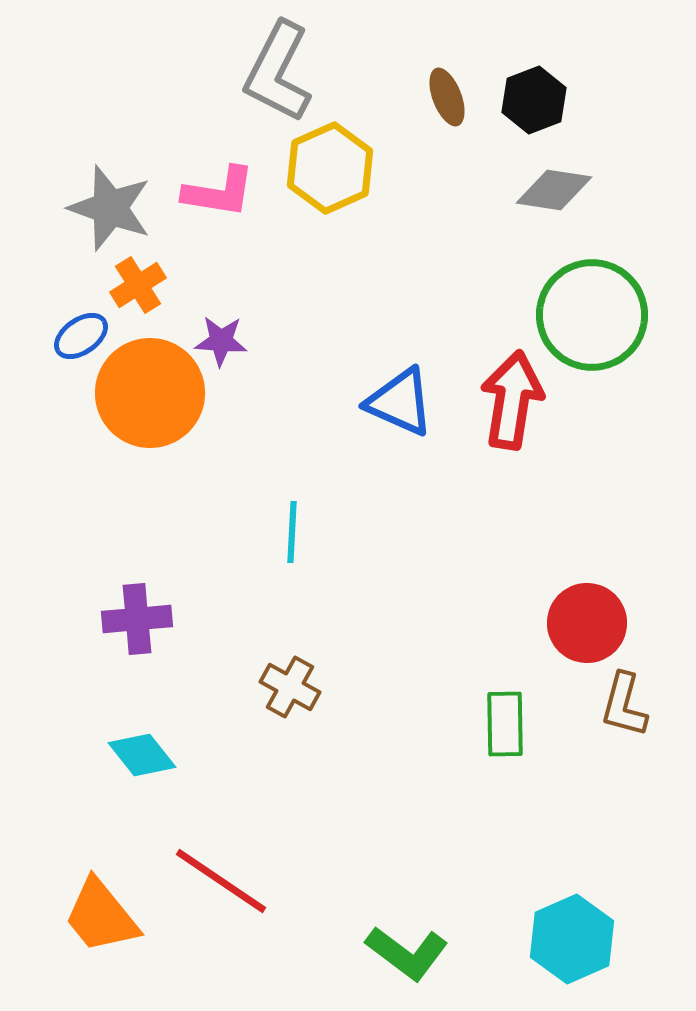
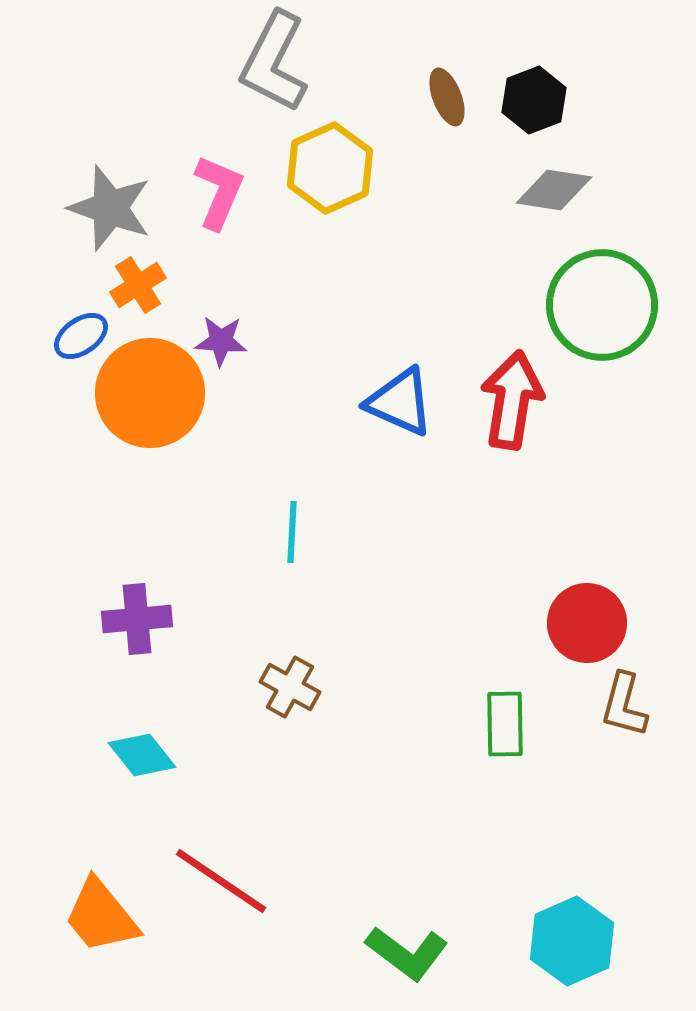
gray L-shape: moved 4 px left, 10 px up
pink L-shape: rotated 76 degrees counterclockwise
green circle: moved 10 px right, 10 px up
cyan hexagon: moved 2 px down
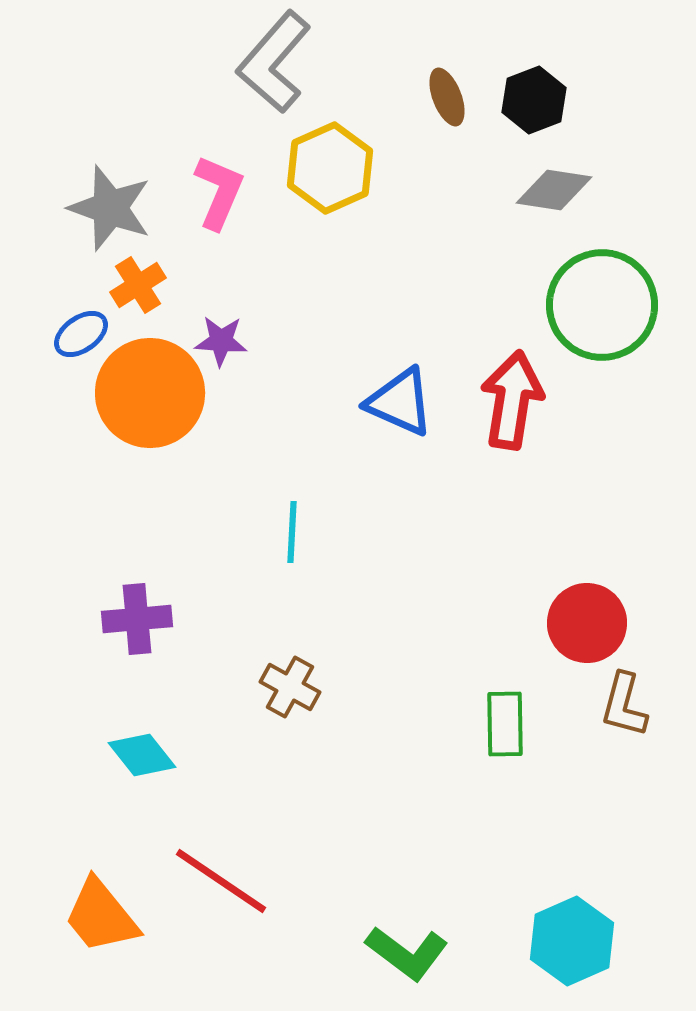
gray L-shape: rotated 14 degrees clockwise
blue ellipse: moved 2 px up
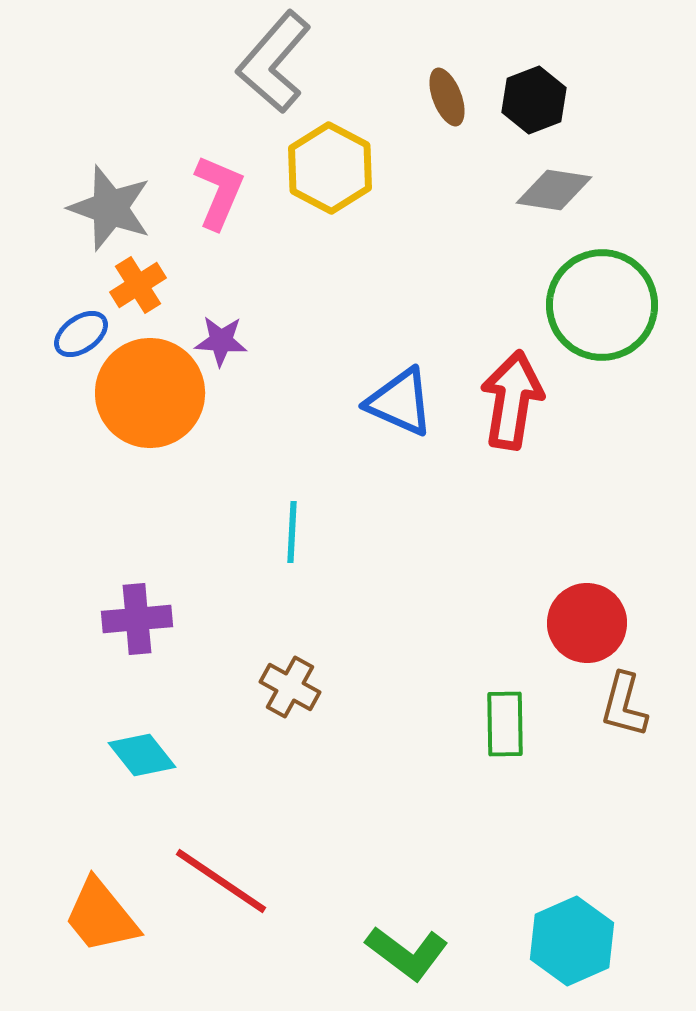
yellow hexagon: rotated 8 degrees counterclockwise
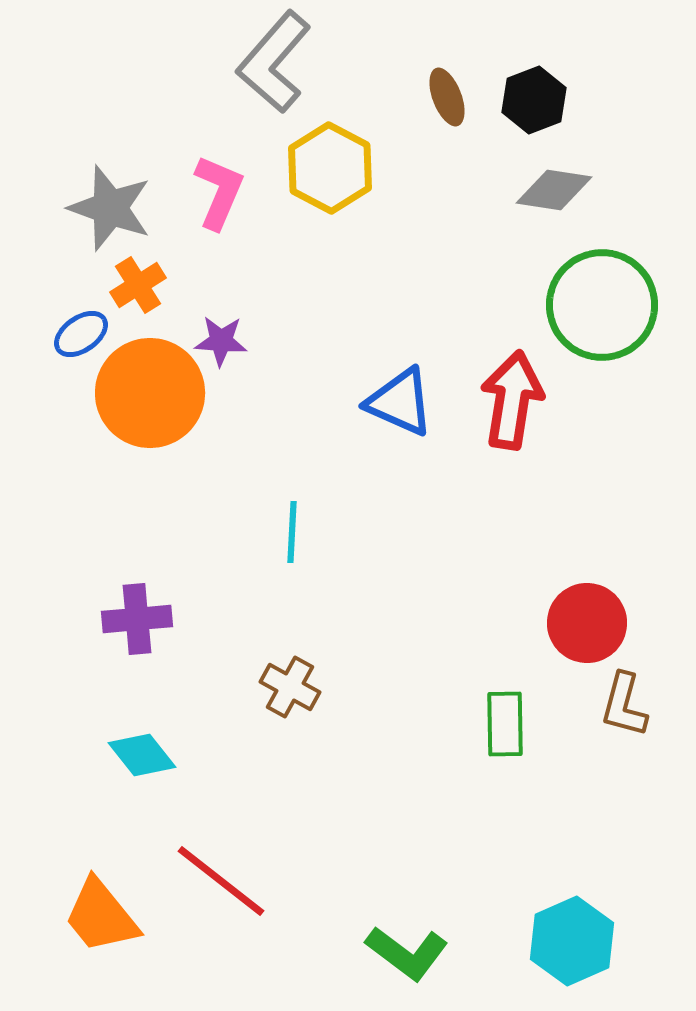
red line: rotated 4 degrees clockwise
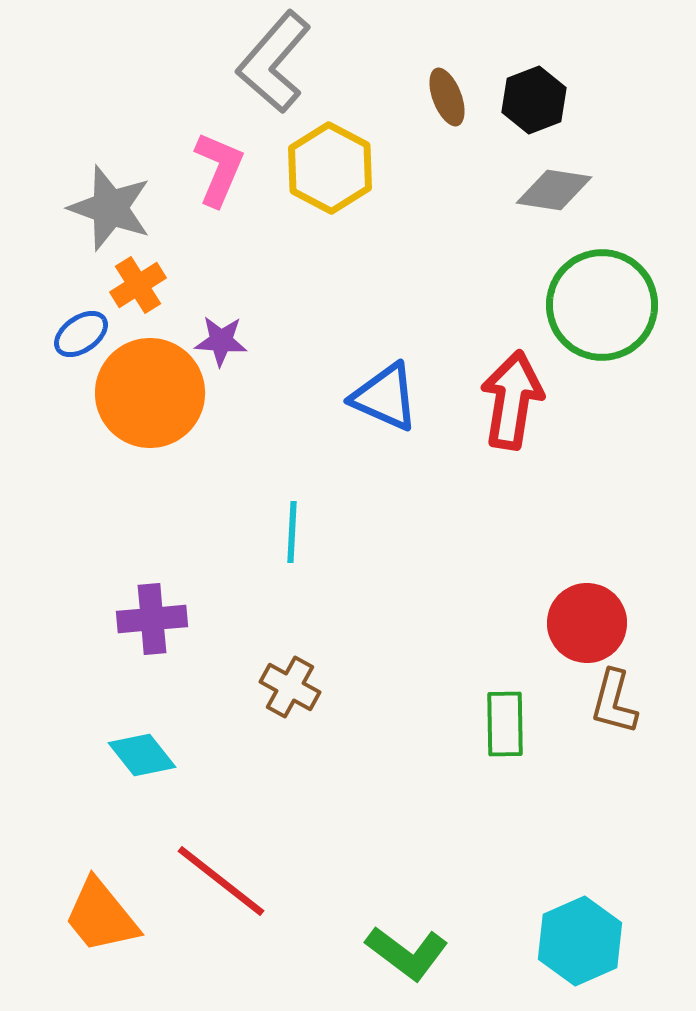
pink L-shape: moved 23 px up
blue triangle: moved 15 px left, 5 px up
purple cross: moved 15 px right
brown L-shape: moved 10 px left, 3 px up
cyan hexagon: moved 8 px right
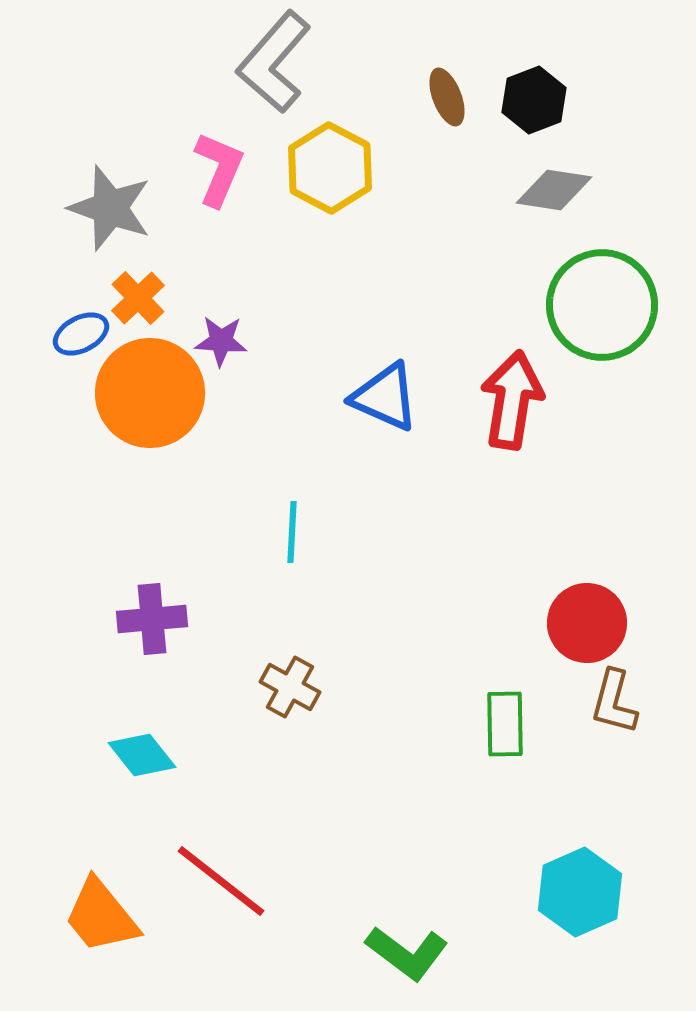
orange cross: moved 13 px down; rotated 12 degrees counterclockwise
blue ellipse: rotated 8 degrees clockwise
cyan hexagon: moved 49 px up
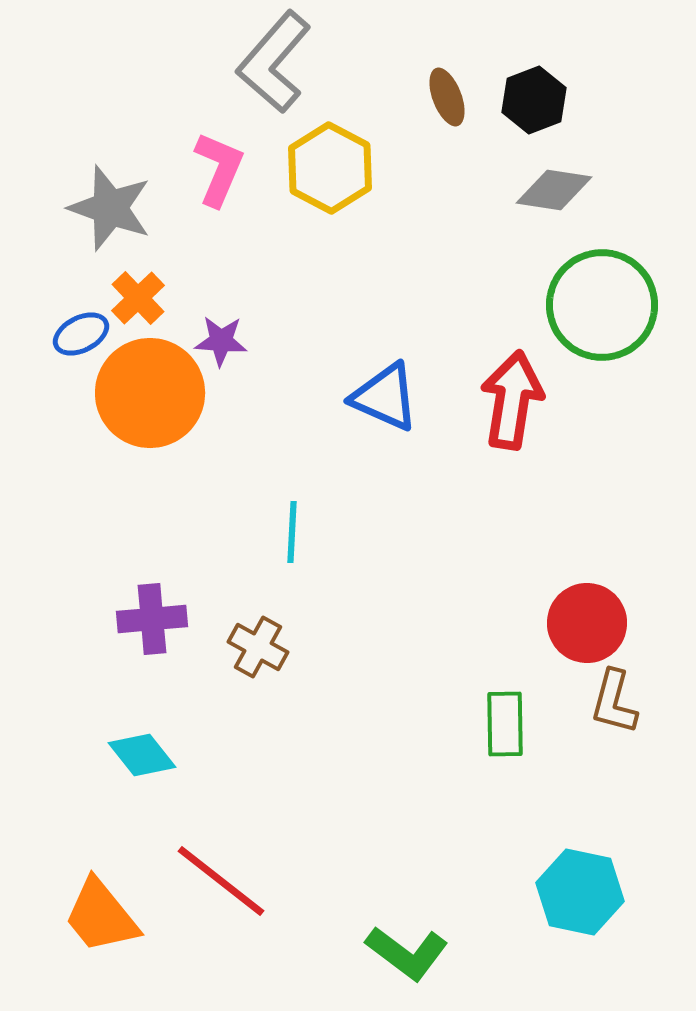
brown cross: moved 32 px left, 40 px up
cyan hexagon: rotated 24 degrees counterclockwise
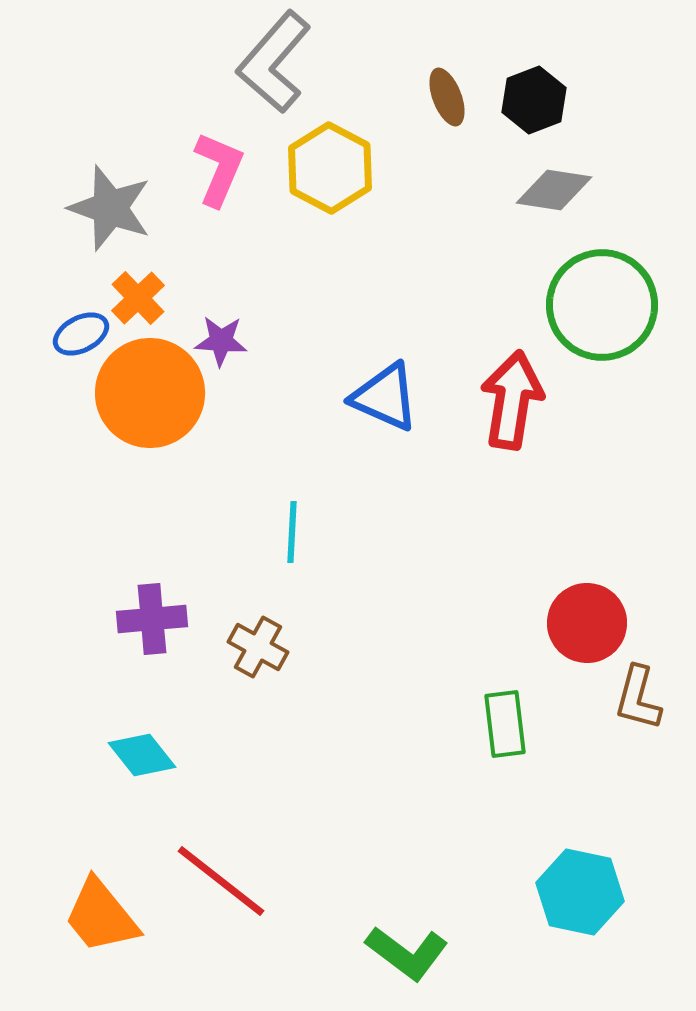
brown L-shape: moved 24 px right, 4 px up
green rectangle: rotated 6 degrees counterclockwise
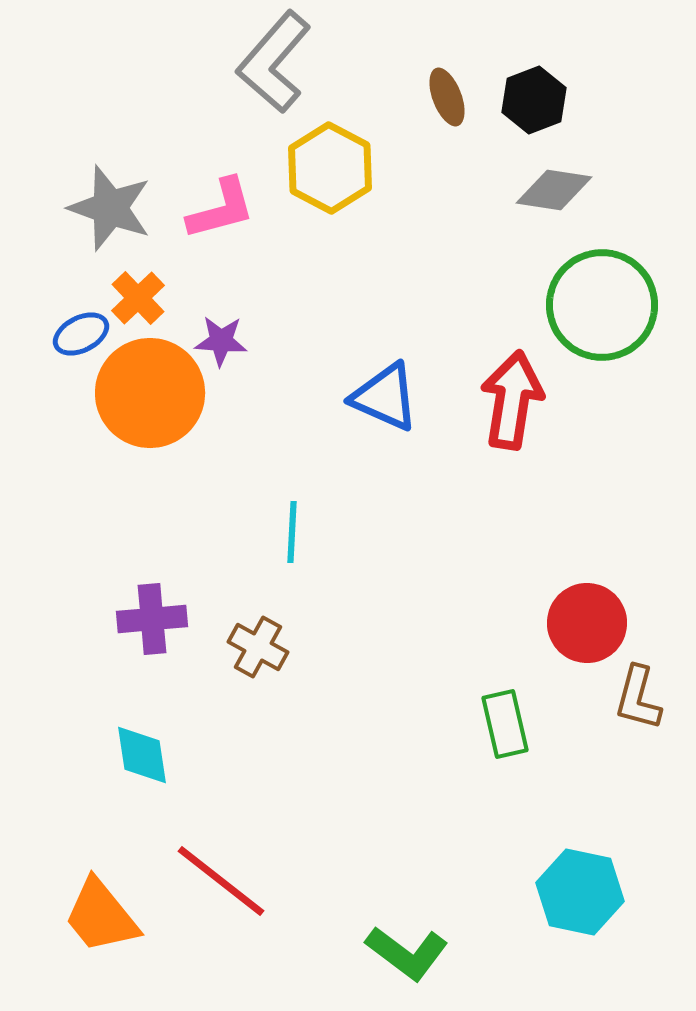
pink L-shape: moved 2 px right, 40 px down; rotated 52 degrees clockwise
green rectangle: rotated 6 degrees counterclockwise
cyan diamond: rotated 30 degrees clockwise
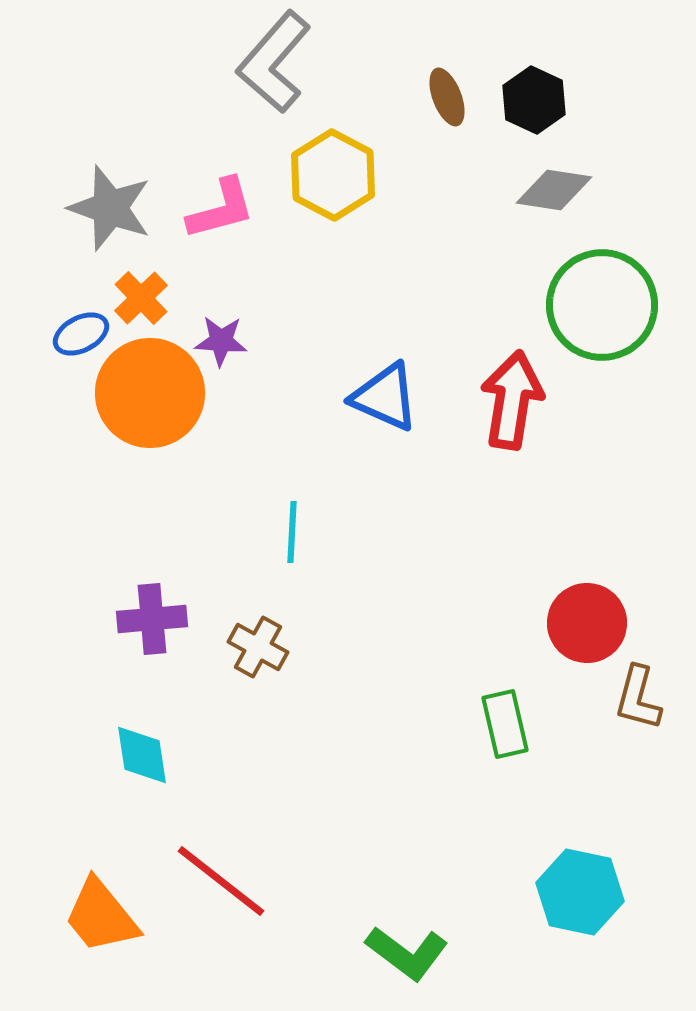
black hexagon: rotated 14 degrees counterclockwise
yellow hexagon: moved 3 px right, 7 px down
orange cross: moved 3 px right
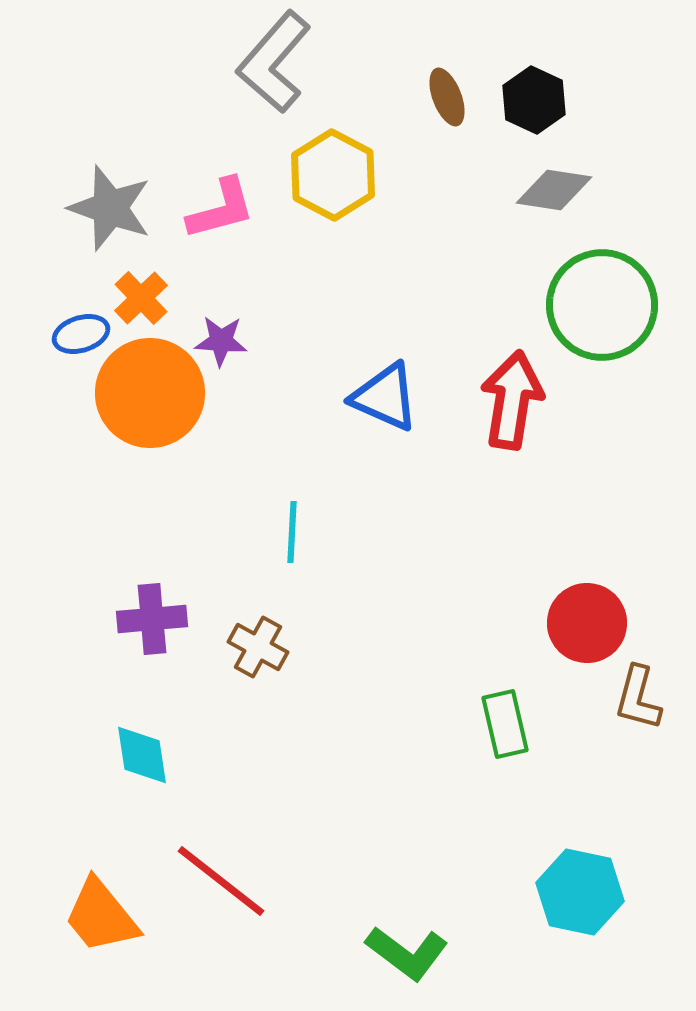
blue ellipse: rotated 10 degrees clockwise
